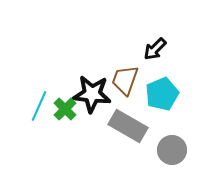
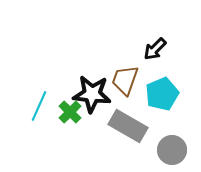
green cross: moved 5 px right, 3 px down
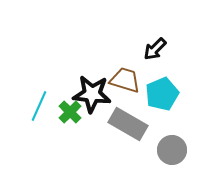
brown trapezoid: rotated 88 degrees clockwise
gray rectangle: moved 2 px up
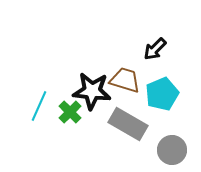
black star: moved 3 px up
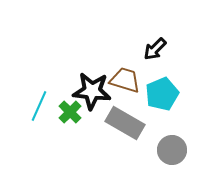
gray rectangle: moved 3 px left, 1 px up
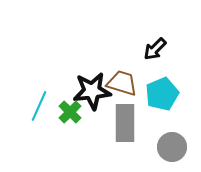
brown trapezoid: moved 3 px left, 3 px down
black star: rotated 12 degrees counterclockwise
gray rectangle: rotated 60 degrees clockwise
gray circle: moved 3 px up
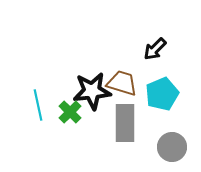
cyan line: moved 1 px left, 1 px up; rotated 36 degrees counterclockwise
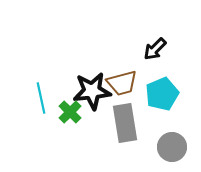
brown trapezoid: rotated 148 degrees clockwise
cyan line: moved 3 px right, 7 px up
gray rectangle: rotated 9 degrees counterclockwise
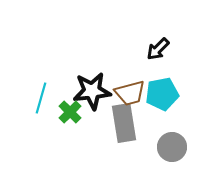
black arrow: moved 3 px right
brown trapezoid: moved 8 px right, 10 px down
cyan pentagon: rotated 12 degrees clockwise
cyan line: rotated 28 degrees clockwise
gray rectangle: moved 1 px left
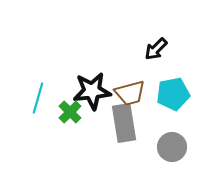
black arrow: moved 2 px left
cyan pentagon: moved 11 px right
cyan line: moved 3 px left
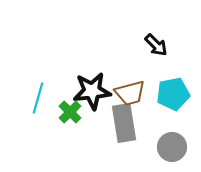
black arrow: moved 4 px up; rotated 90 degrees counterclockwise
